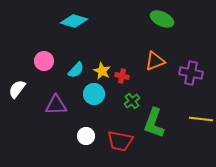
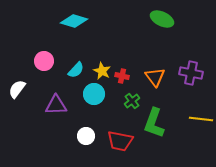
orange triangle: moved 16 px down; rotated 45 degrees counterclockwise
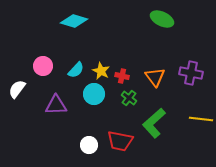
pink circle: moved 1 px left, 5 px down
yellow star: moved 1 px left
green cross: moved 3 px left, 3 px up; rotated 14 degrees counterclockwise
green L-shape: rotated 28 degrees clockwise
white circle: moved 3 px right, 9 px down
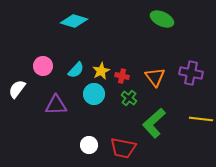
yellow star: rotated 18 degrees clockwise
red trapezoid: moved 3 px right, 7 px down
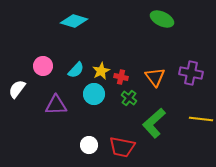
red cross: moved 1 px left, 1 px down
red trapezoid: moved 1 px left, 1 px up
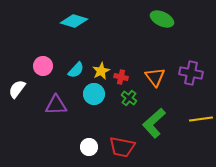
yellow line: rotated 15 degrees counterclockwise
white circle: moved 2 px down
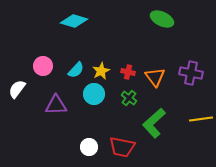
red cross: moved 7 px right, 5 px up
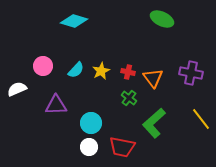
orange triangle: moved 2 px left, 1 px down
white semicircle: rotated 30 degrees clockwise
cyan circle: moved 3 px left, 29 px down
yellow line: rotated 60 degrees clockwise
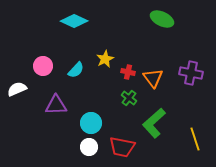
cyan diamond: rotated 8 degrees clockwise
yellow star: moved 4 px right, 12 px up
yellow line: moved 6 px left, 20 px down; rotated 20 degrees clockwise
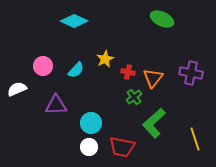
orange triangle: rotated 15 degrees clockwise
green cross: moved 5 px right, 1 px up; rotated 14 degrees clockwise
